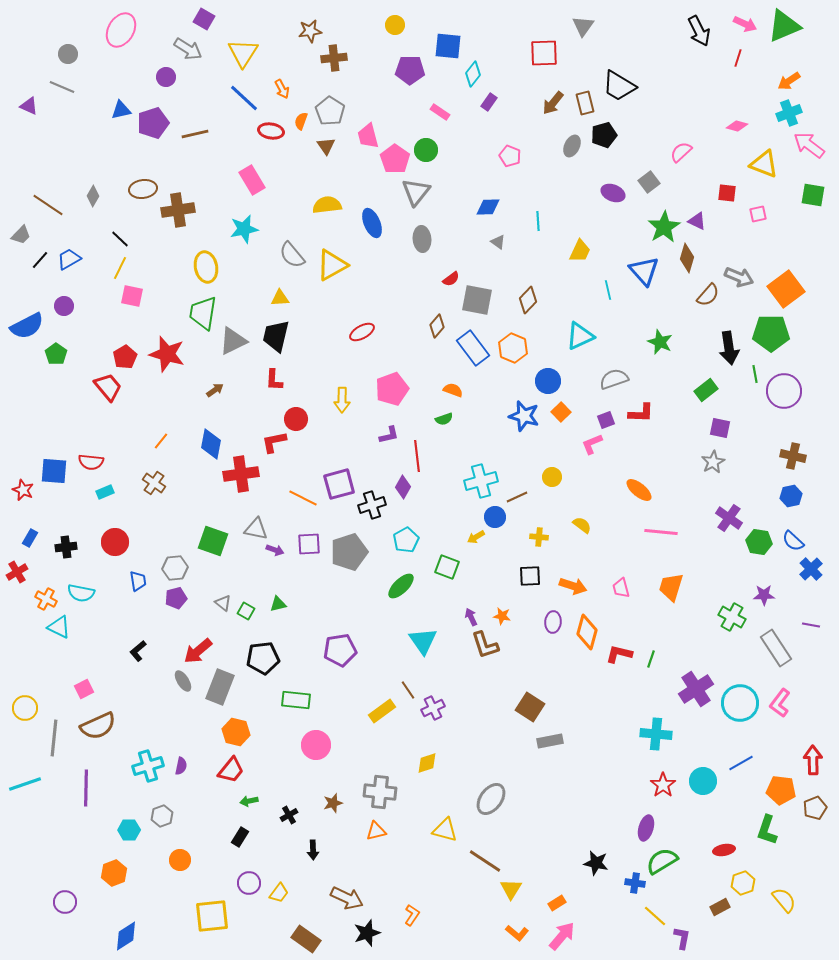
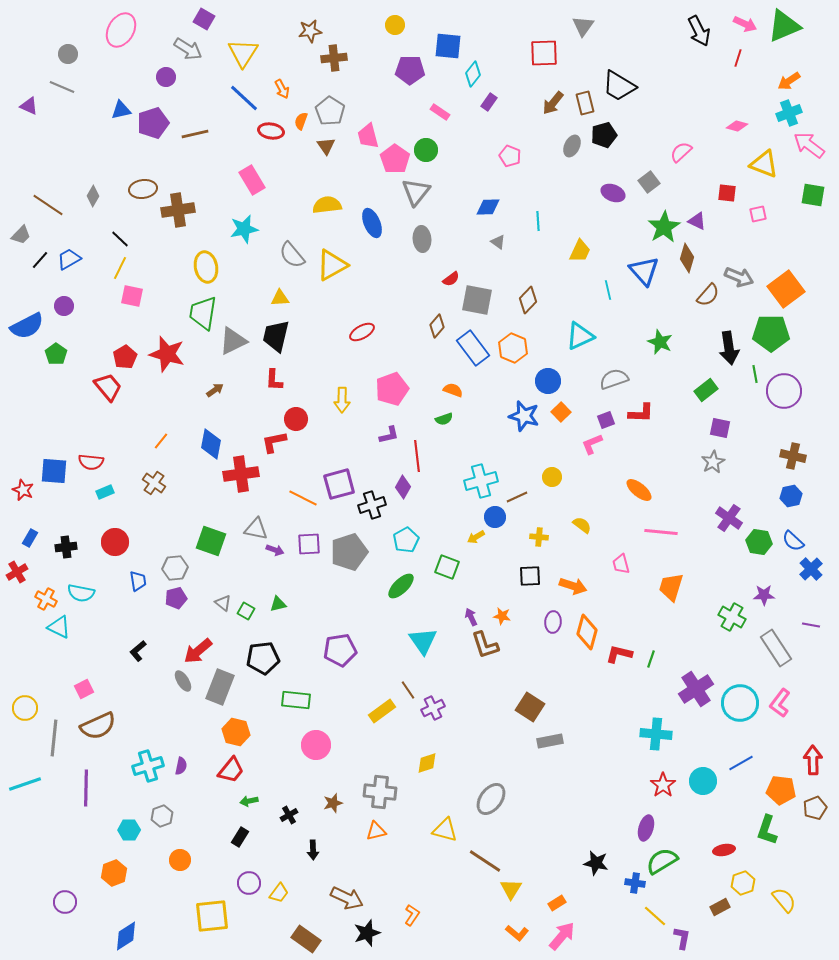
green square at (213, 541): moved 2 px left
pink trapezoid at (621, 588): moved 24 px up
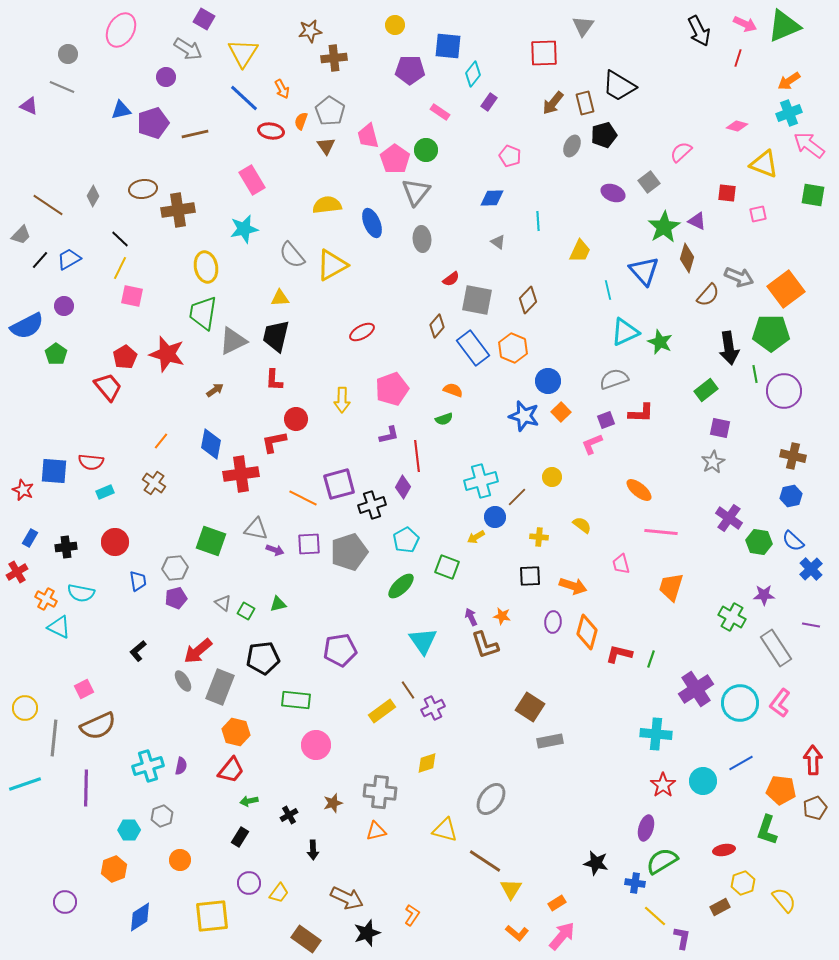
blue diamond at (488, 207): moved 4 px right, 9 px up
cyan triangle at (580, 336): moved 45 px right, 4 px up
brown line at (517, 497): rotated 20 degrees counterclockwise
orange hexagon at (114, 873): moved 4 px up
blue diamond at (126, 936): moved 14 px right, 19 px up
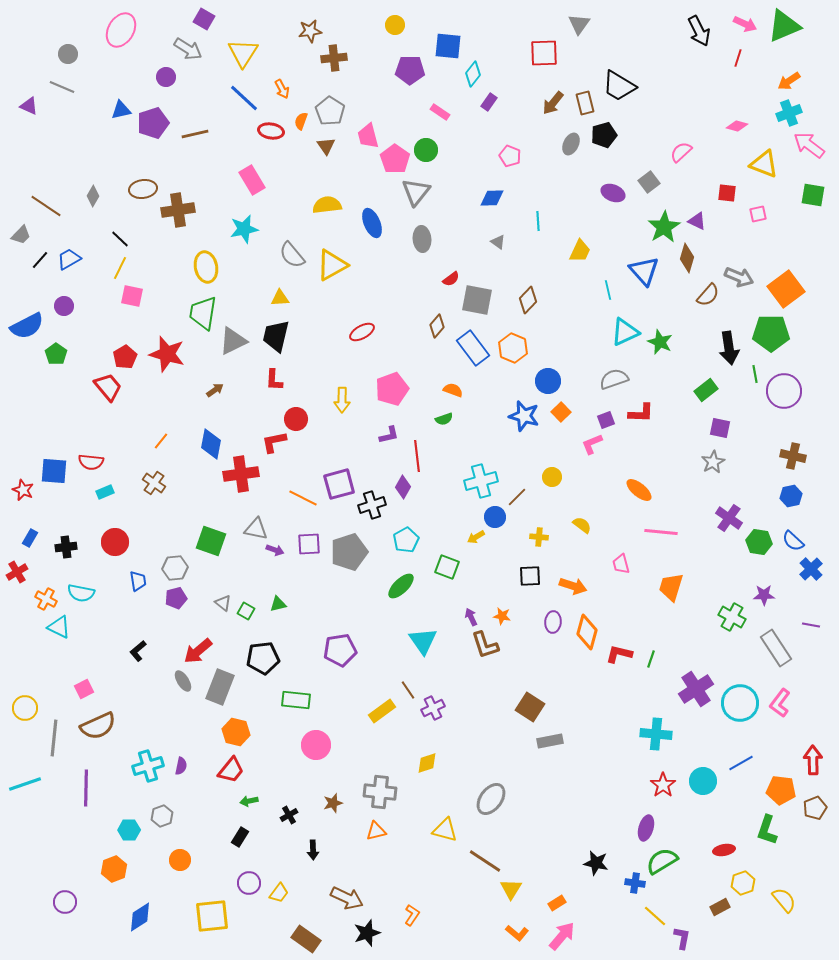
gray triangle at (583, 26): moved 4 px left, 2 px up
gray ellipse at (572, 146): moved 1 px left, 2 px up
brown line at (48, 205): moved 2 px left, 1 px down
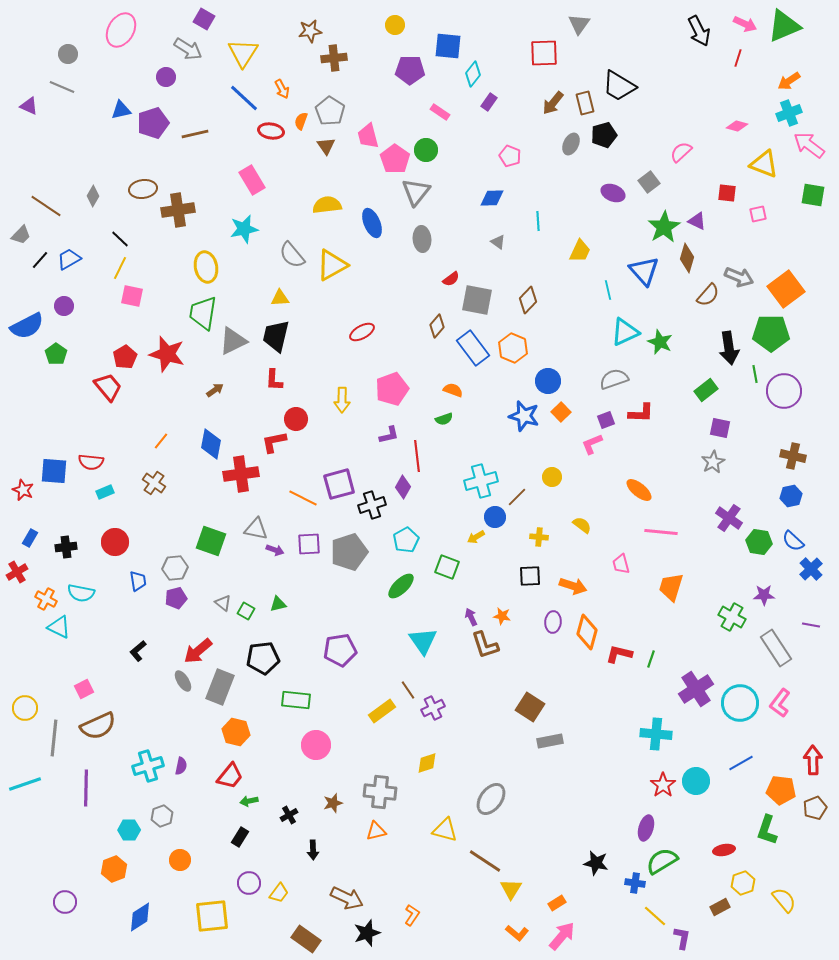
red trapezoid at (231, 770): moved 1 px left, 6 px down
cyan circle at (703, 781): moved 7 px left
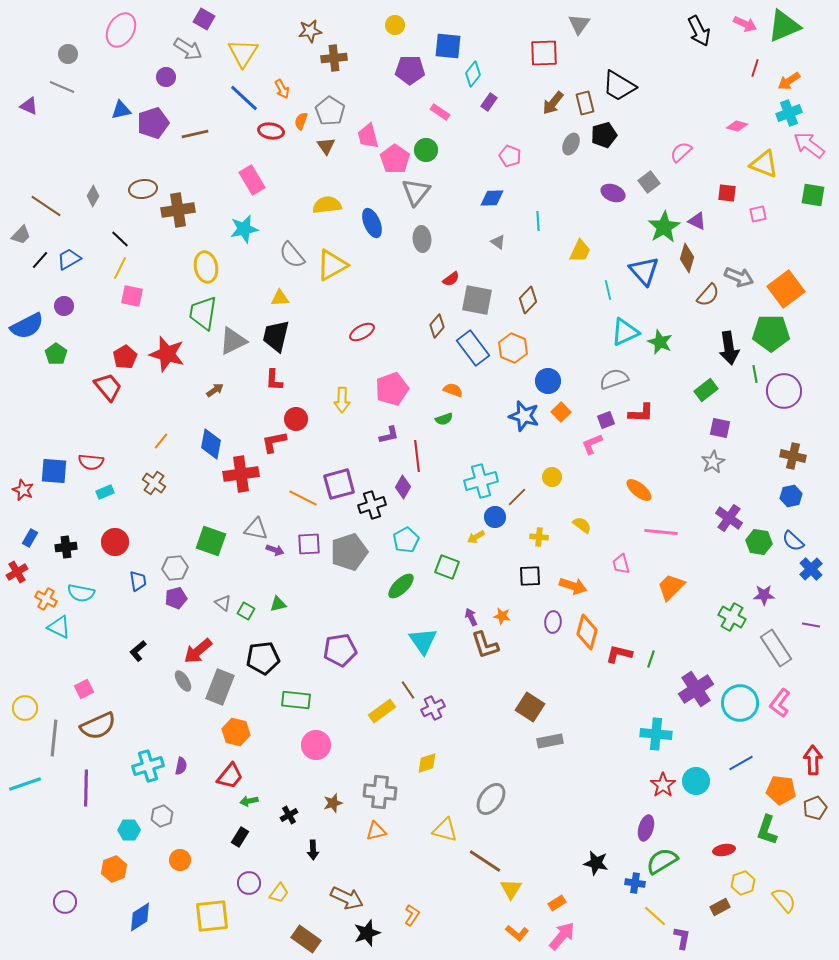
red line at (738, 58): moved 17 px right, 10 px down
orange trapezoid at (671, 587): rotated 28 degrees clockwise
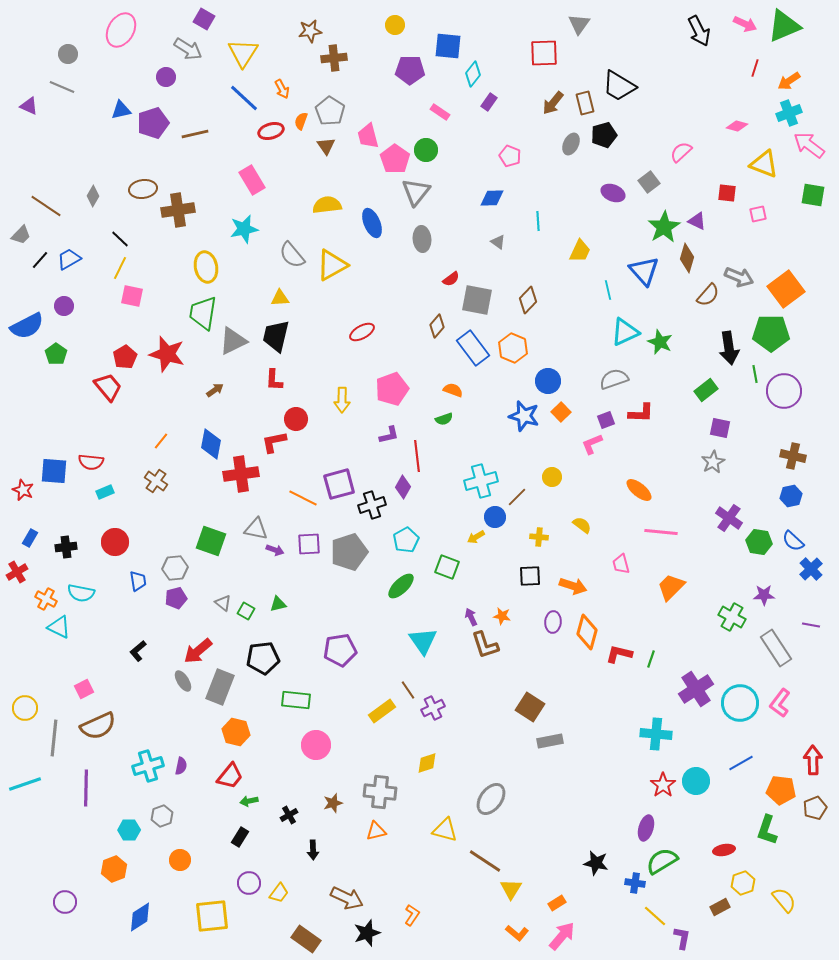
red ellipse at (271, 131): rotated 25 degrees counterclockwise
brown cross at (154, 483): moved 2 px right, 2 px up
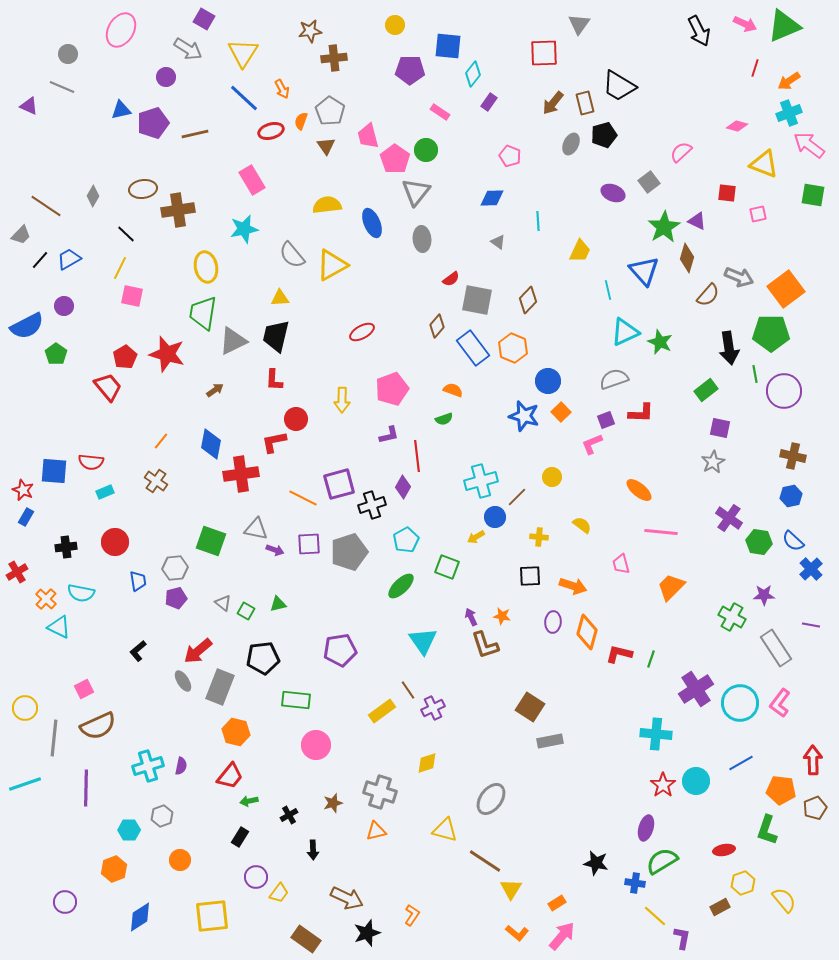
black line at (120, 239): moved 6 px right, 5 px up
blue rectangle at (30, 538): moved 4 px left, 21 px up
orange cross at (46, 599): rotated 15 degrees clockwise
gray cross at (380, 792): rotated 12 degrees clockwise
purple circle at (249, 883): moved 7 px right, 6 px up
